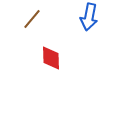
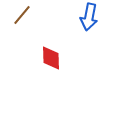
brown line: moved 10 px left, 4 px up
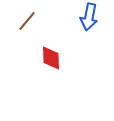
brown line: moved 5 px right, 6 px down
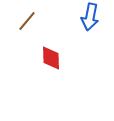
blue arrow: moved 1 px right
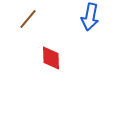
brown line: moved 1 px right, 2 px up
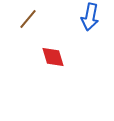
red diamond: moved 2 px right, 1 px up; rotated 15 degrees counterclockwise
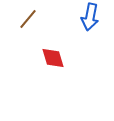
red diamond: moved 1 px down
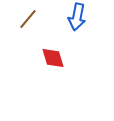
blue arrow: moved 13 px left
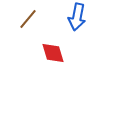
red diamond: moved 5 px up
